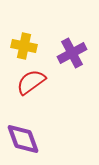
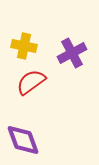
purple diamond: moved 1 px down
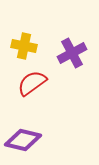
red semicircle: moved 1 px right, 1 px down
purple diamond: rotated 57 degrees counterclockwise
